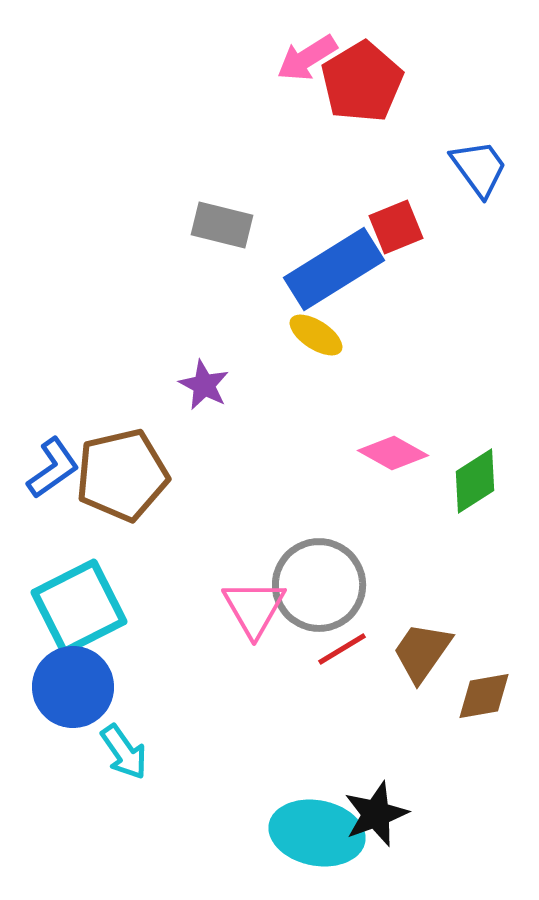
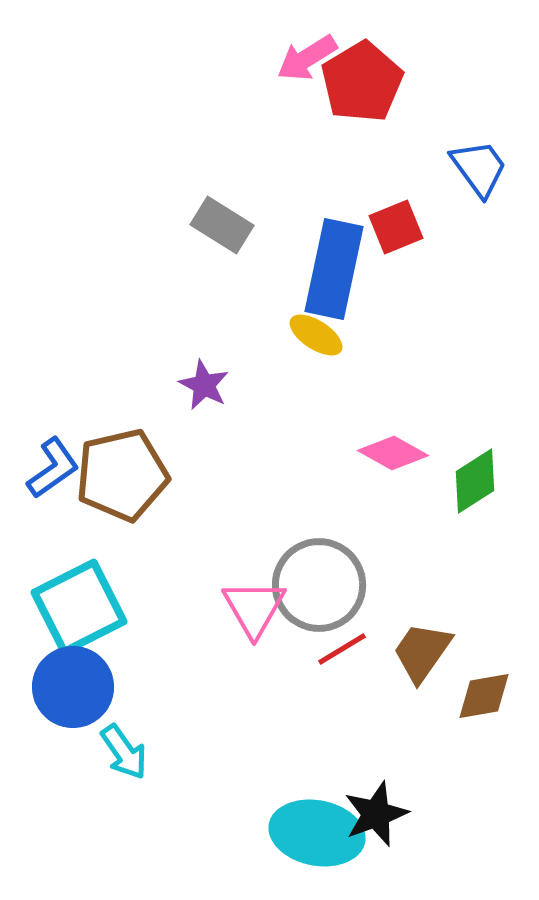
gray rectangle: rotated 18 degrees clockwise
blue rectangle: rotated 46 degrees counterclockwise
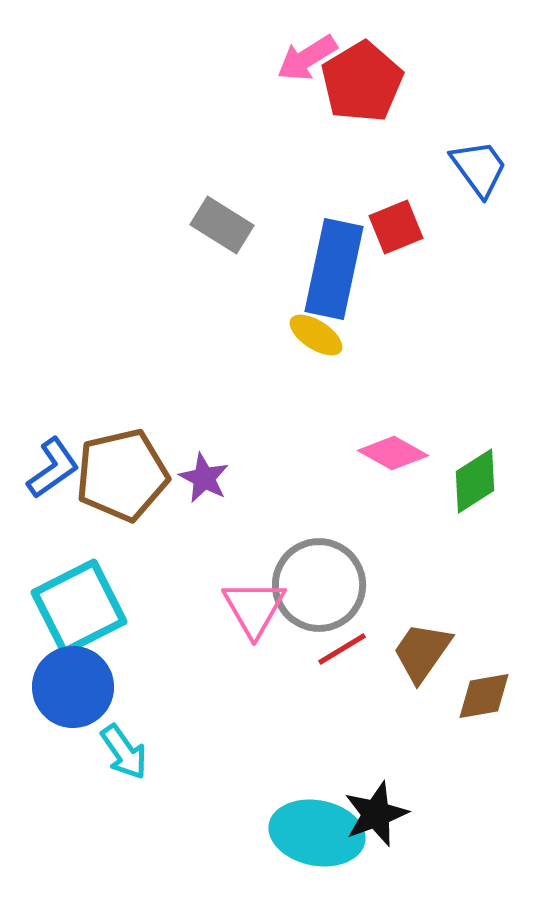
purple star: moved 93 px down
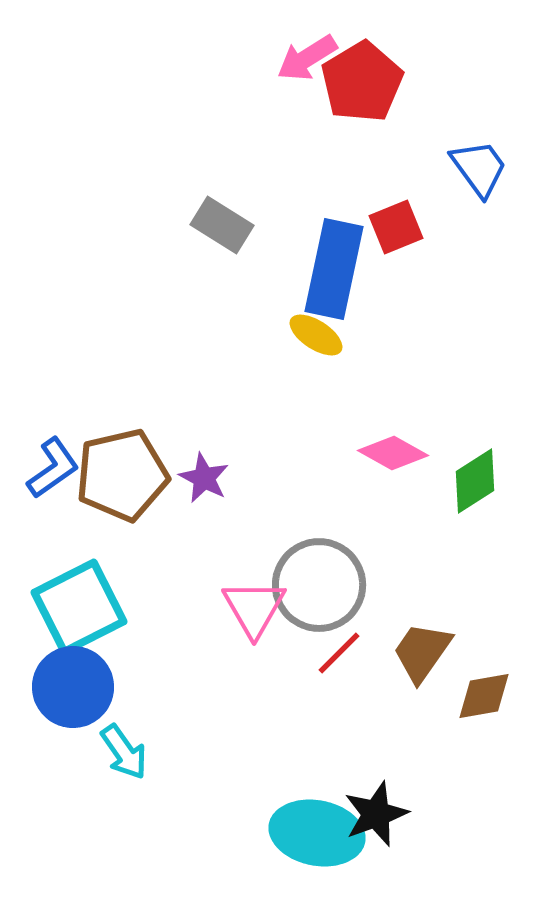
red line: moved 3 px left, 4 px down; rotated 14 degrees counterclockwise
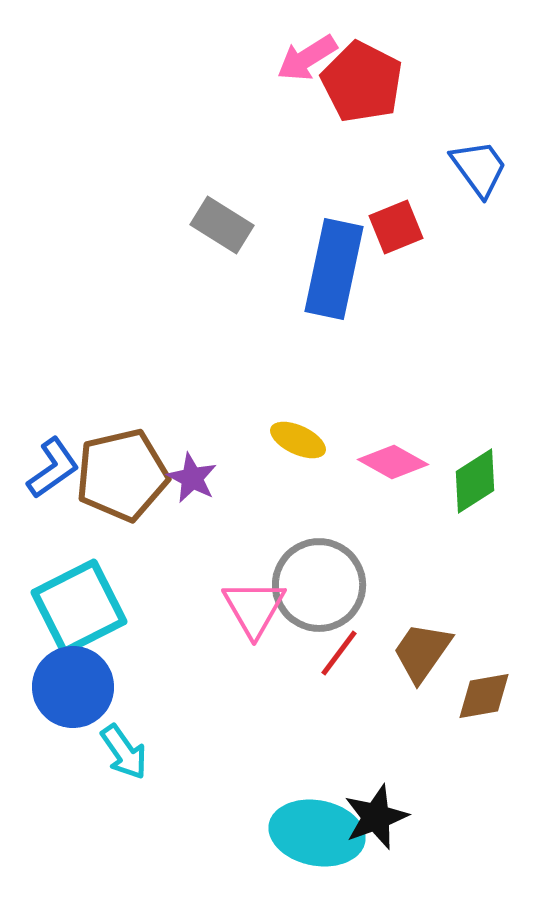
red pentagon: rotated 14 degrees counterclockwise
yellow ellipse: moved 18 px left, 105 px down; rotated 8 degrees counterclockwise
pink diamond: moved 9 px down
purple star: moved 12 px left
red line: rotated 8 degrees counterclockwise
black star: moved 3 px down
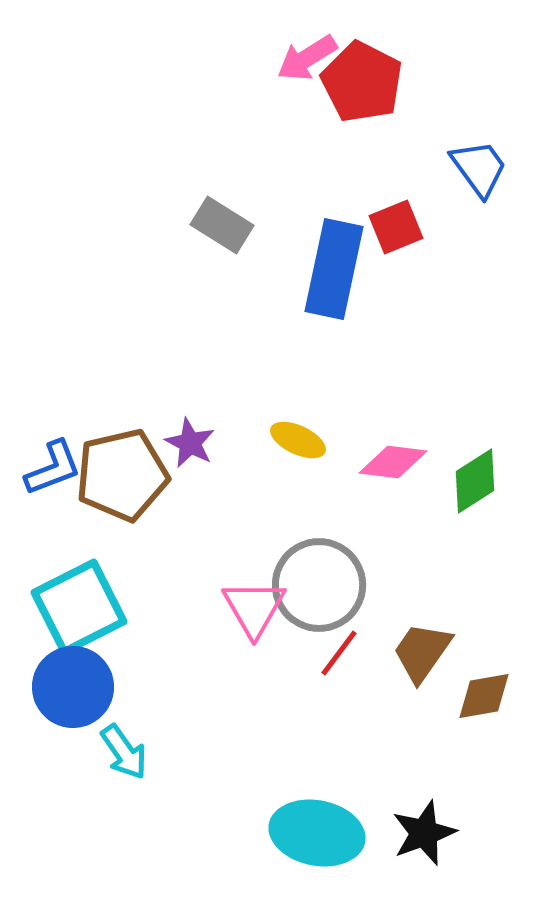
pink diamond: rotated 22 degrees counterclockwise
blue L-shape: rotated 14 degrees clockwise
purple star: moved 2 px left, 35 px up
black star: moved 48 px right, 16 px down
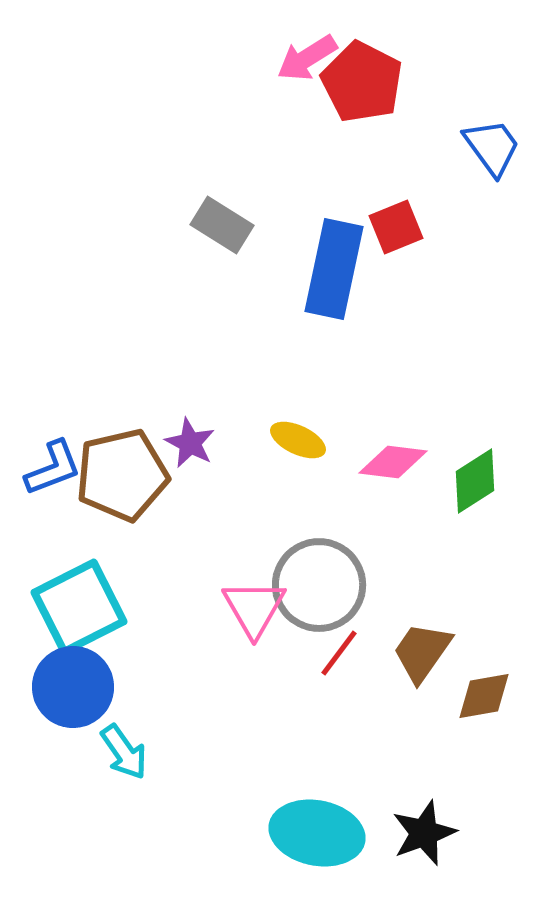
blue trapezoid: moved 13 px right, 21 px up
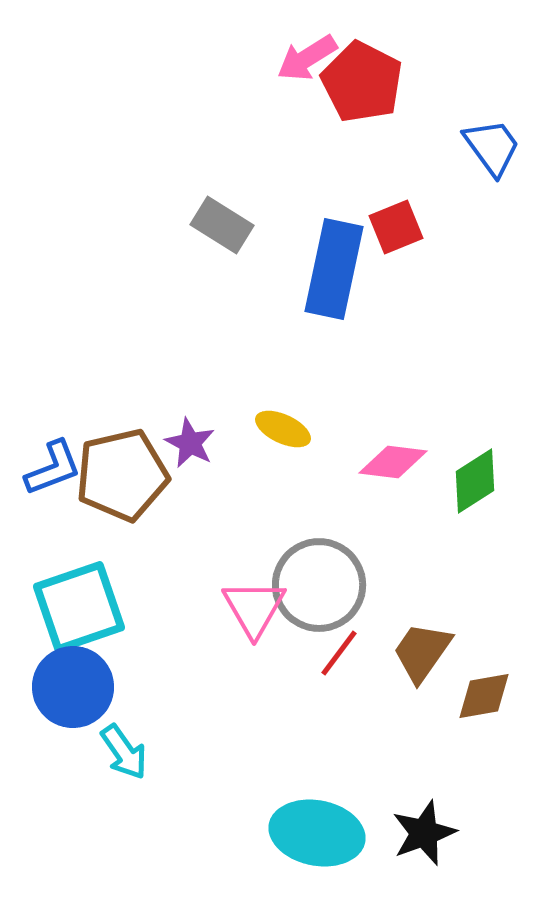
yellow ellipse: moved 15 px left, 11 px up
cyan square: rotated 8 degrees clockwise
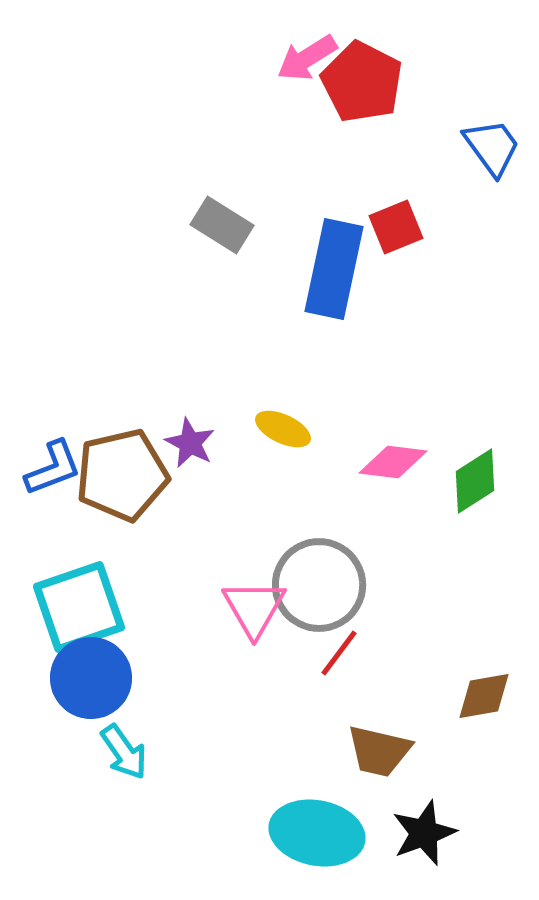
brown trapezoid: moved 43 px left, 99 px down; rotated 112 degrees counterclockwise
blue circle: moved 18 px right, 9 px up
